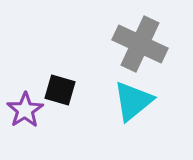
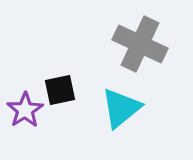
black square: rotated 28 degrees counterclockwise
cyan triangle: moved 12 px left, 7 px down
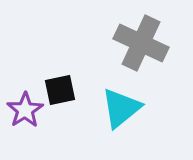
gray cross: moved 1 px right, 1 px up
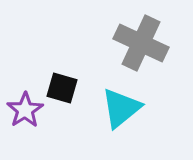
black square: moved 2 px right, 2 px up; rotated 28 degrees clockwise
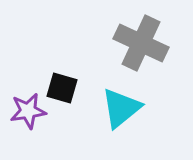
purple star: moved 3 px right, 1 px down; rotated 24 degrees clockwise
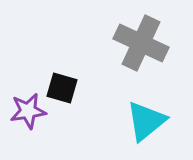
cyan triangle: moved 25 px right, 13 px down
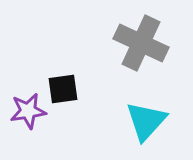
black square: moved 1 px right, 1 px down; rotated 24 degrees counterclockwise
cyan triangle: rotated 9 degrees counterclockwise
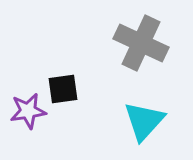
cyan triangle: moved 2 px left
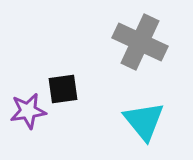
gray cross: moved 1 px left, 1 px up
cyan triangle: rotated 21 degrees counterclockwise
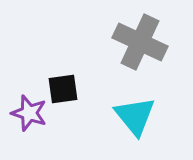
purple star: moved 1 px right, 2 px down; rotated 27 degrees clockwise
cyan triangle: moved 9 px left, 5 px up
